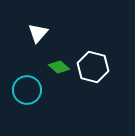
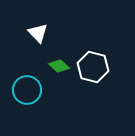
white triangle: rotated 25 degrees counterclockwise
green diamond: moved 1 px up
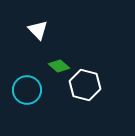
white triangle: moved 3 px up
white hexagon: moved 8 px left, 18 px down
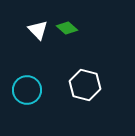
green diamond: moved 8 px right, 38 px up
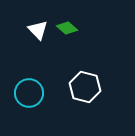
white hexagon: moved 2 px down
cyan circle: moved 2 px right, 3 px down
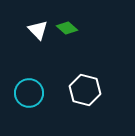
white hexagon: moved 3 px down
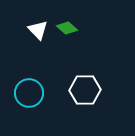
white hexagon: rotated 16 degrees counterclockwise
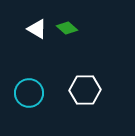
white triangle: moved 1 px left, 1 px up; rotated 15 degrees counterclockwise
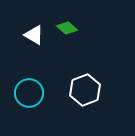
white triangle: moved 3 px left, 6 px down
white hexagon: rotated 20 degrees counterclockwise
